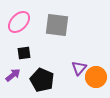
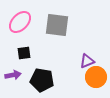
pink ellipse: moved 1 px right
purple triangle: moved 8 px right, 7 px up; rotated 28 degrees clockwise
purple arrow: rotated 28 degrees clockwise
black pentagon: rotated 15 degrees counterclockwise
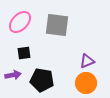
orange circle: moved 10 px left, 6 px down
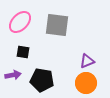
black square: moved 1 px left, 1 px up; rotated 16 degrees clockwise
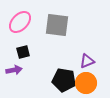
black square: rotated 24 degrees counterclockwise
purple arrow: moved 1 px right, 5 px up
black pentagon: moved 22 px right
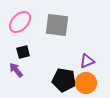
purple arrow: moved 2 px right; rotated 119 degrees counterclockwise
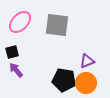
black square: moved 11 px left
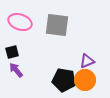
pink ellipse: rotated 65 degrees clockwise
orange circle: moved 1 px left, 3 px up
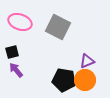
gray square: moved 1 px right, 2 px down; rotated 20 degrees clockwise
